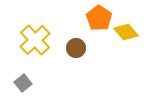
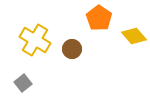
yellow diamond: moved 8 px right, 4 px down
yellow cross: rotated 16 degrees counterclockwise
brown circle: moved 4 px left, 1 px down
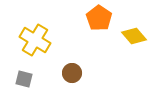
brown circle: moved 24 px down
gray square: moved 1 px right, 4 px up; rotated 36 degrees counterclockwise
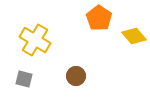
brown circle: moved 4 px right, 3 px down
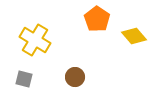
orange pentagon: moved 2 px left, 1 px down
brown circle: moved 1 px left, 1 px down
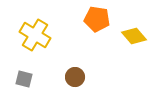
orange pentagon: rotated 25 degrees counterclockwise
yellow cross: moved 5 px up
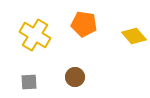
orange pentagon: moved 13 px left, 5 px down
gray square: moved 5 px right, 3 px down; rotated 18 degrees counterclockwise
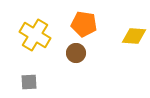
yellow diamond: rotated 45 degrees counterclockwise
brown circle: moved 1 px right, 24 px up
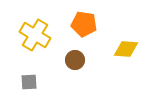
yellow diamond: moved 8 px left, 13 px down
brown circle: moved 1 px left, 7 px down
